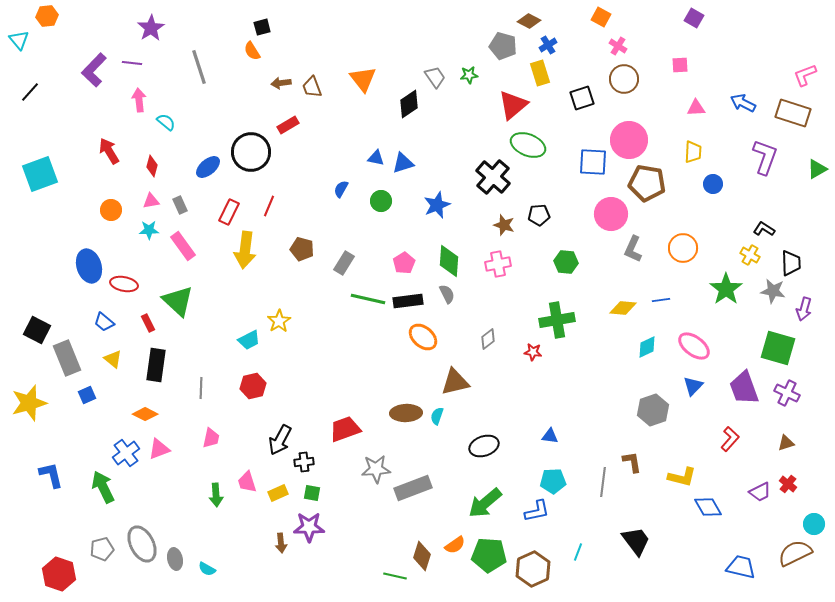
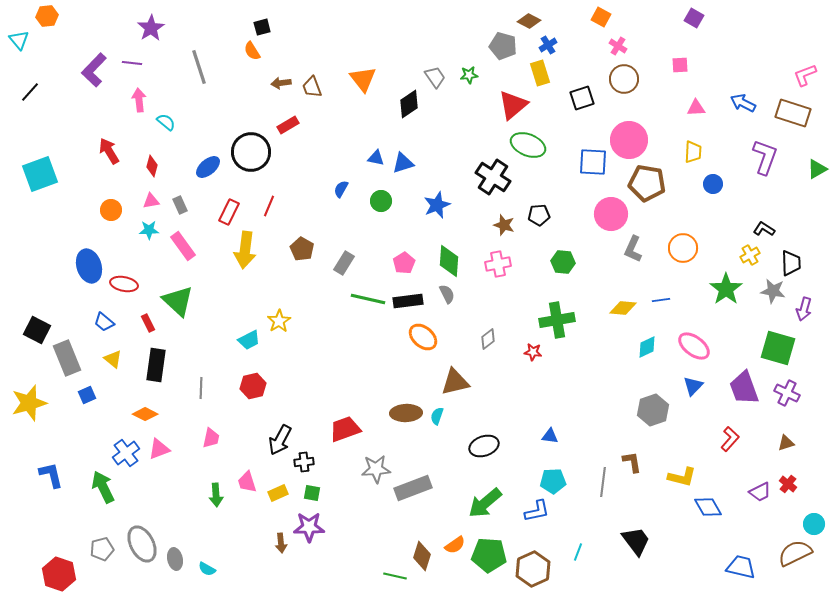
black cross at (493, 177): rotated 8 degrees counterclockwise
brown pentagon at (302, 249): rotated 15 degrees clockwise
yellow cross at (750, 255): rotated 30 degrees clockwise
green hexagon at (566, 262): moved 3 px left
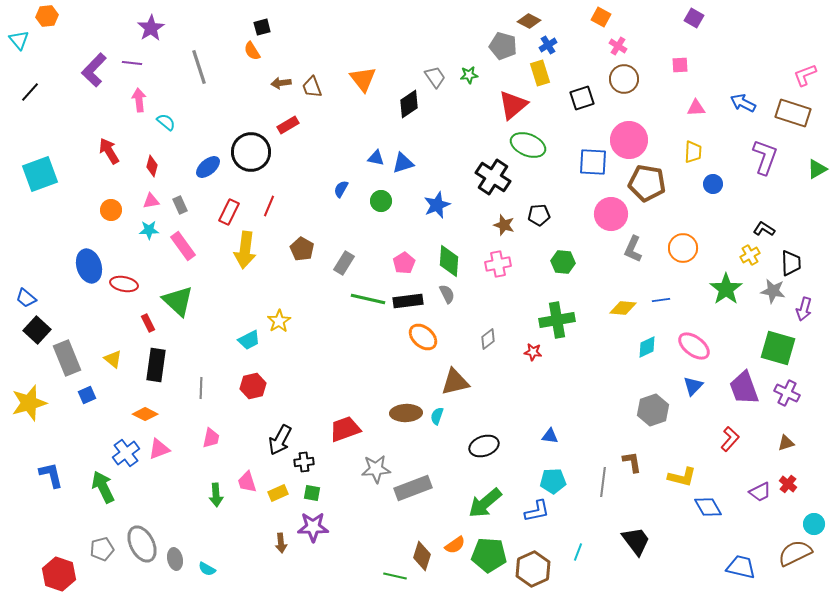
blue trapezoid at (104, 322): moved 78 px left, 24 px up
black square at (37, 330): rotated 16 degrees clockwise
purple star at (309, 527): moved 4 px right
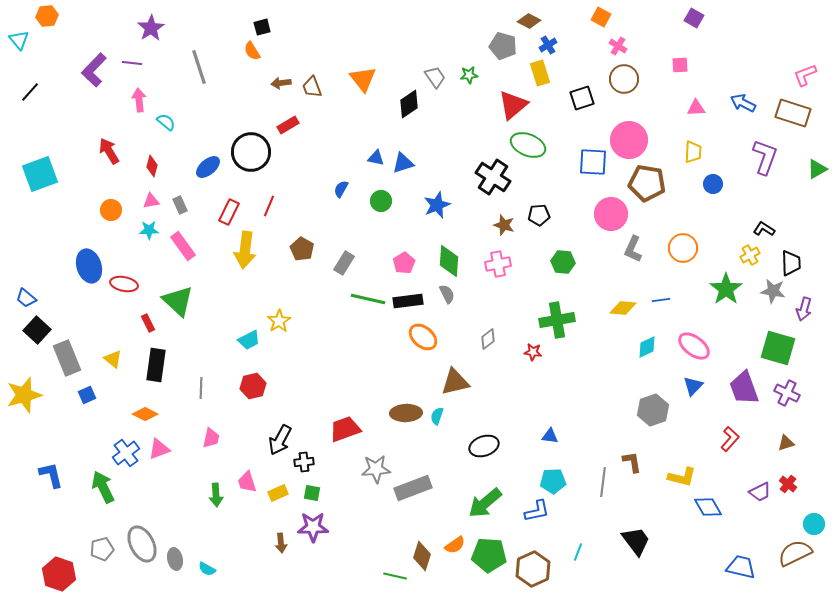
yellow star at (29, 403): moved 5 px left, 8 px up
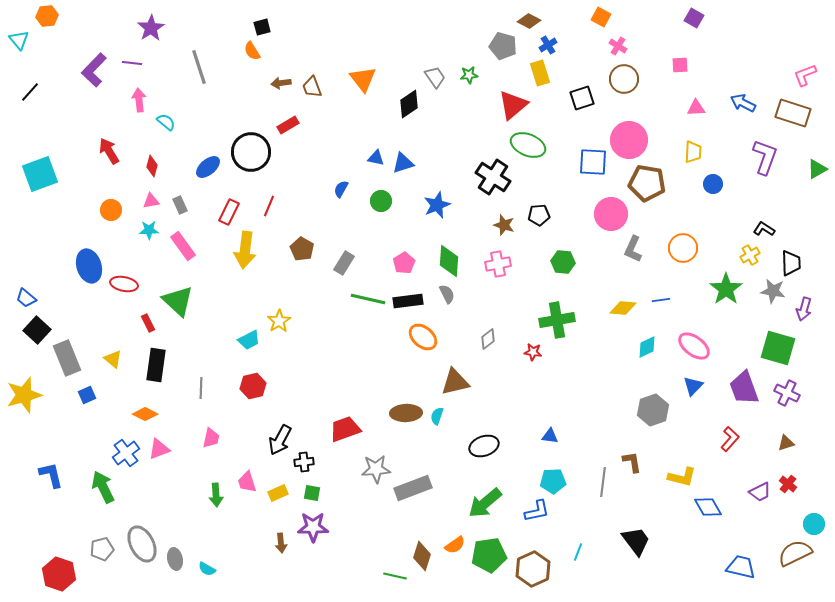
green pentagon at (489, 555): rotated 12 degrees counterclockwise
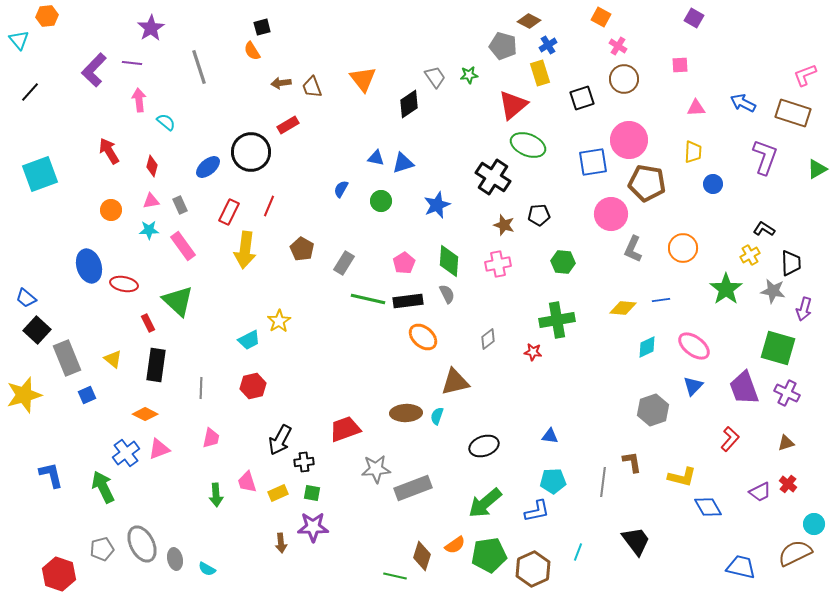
blue square at (593, 162): rotated 12 degrees counterclockwise
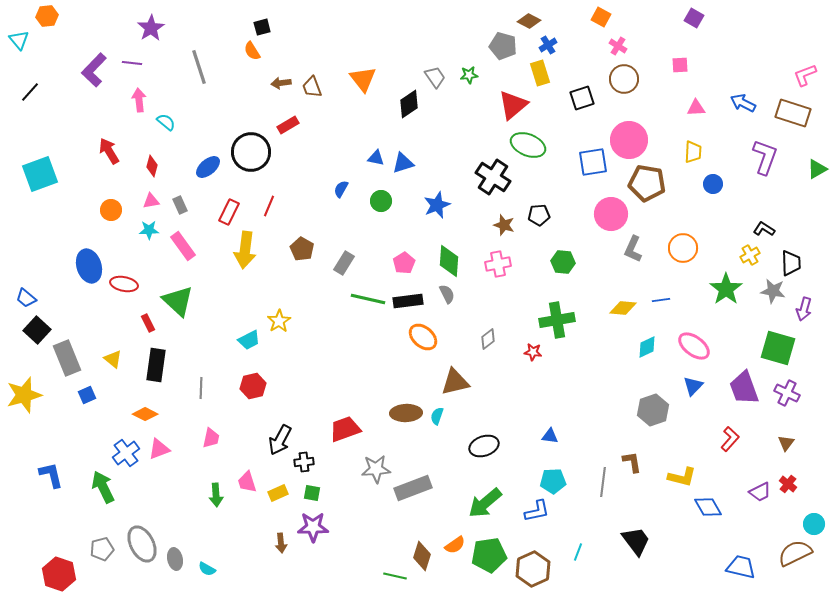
brown triangle at (786, 443): rotated 36 degrees counterclockwise
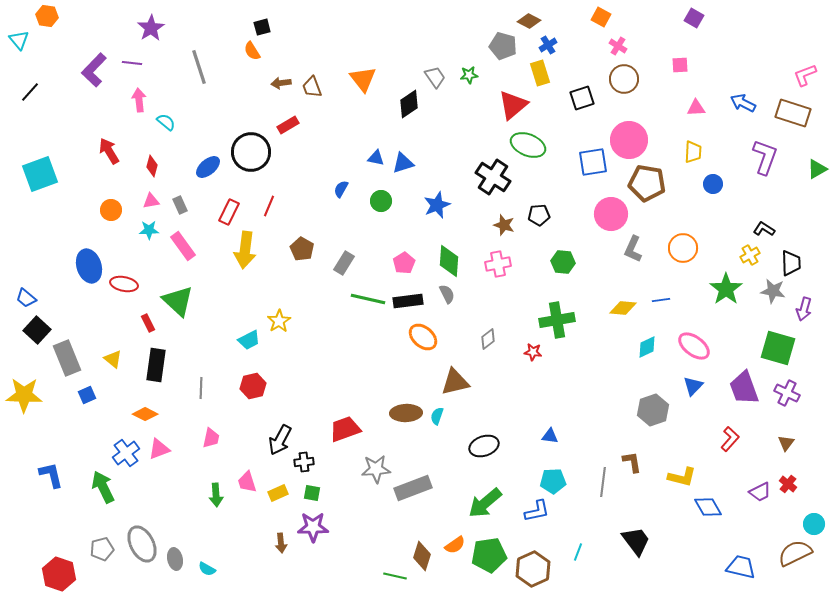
orange hexagon at (47, 16): rotated 15 degrees clockwise
yellow star at (24, 395): rotated 18 degrees clockwise
